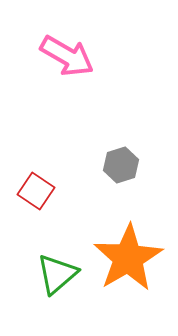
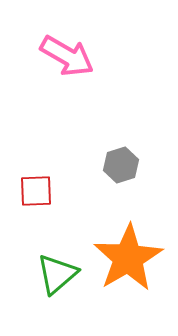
red square: rotated 36 degrees counterclockwise
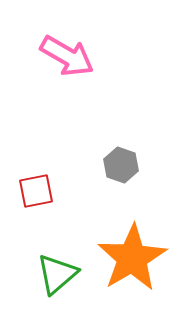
gray hexagon: rotated 24 degrees counterclockwise
red square: rotated 9 degrees counterclockwise
orange star: moved 4 px right
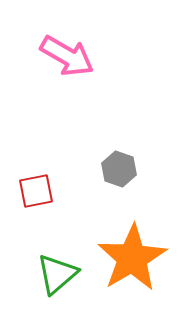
gray hexagon: moved 2 px left, 4 px down
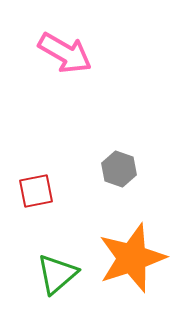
pink arrow: moved 2 px left, 3 px up
orange star: rotated 12 degrees clockwise
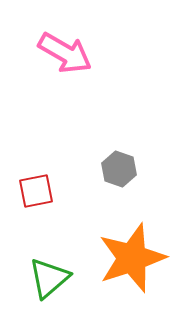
green triangle: moved 8 px left, 4 px down
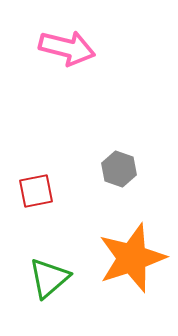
pink arrow: moved 2 px right, 5 px up; rotated 16 degrees counterclockwise
